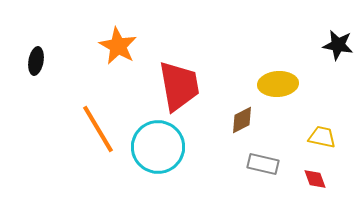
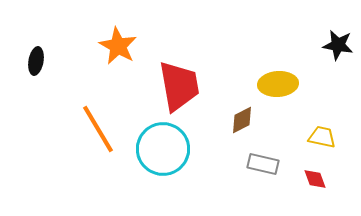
cyan circle: moved 5 px right, 2 px down
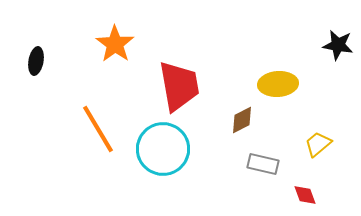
orange star: moved 3 px left, 2 px up; rotated 6 degrees clockwise
yellow trapezoid: moved 4 px left, 7 px down; rotated 52 degrees counterclockwise
red diamond: moved 10 px left, 16 px down
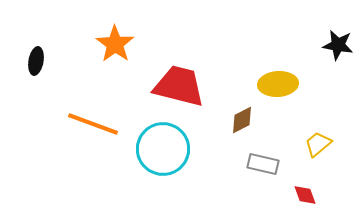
red trapezoid: rotated 66 degrees counterclockwise
orange line: moved 5 px left, 5 px up; rotated 39 degrees counterclockwise
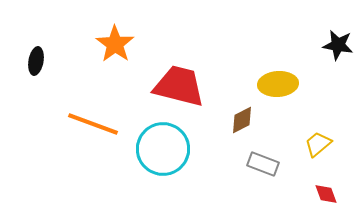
gray rectangle: rotated 8 degrees clockwise
red diamond: moved 21 px right, 1 px up
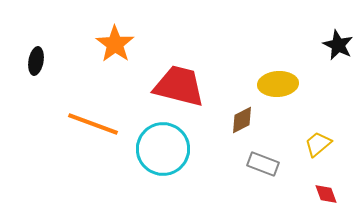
black star: rotated 16 degrees clockwise
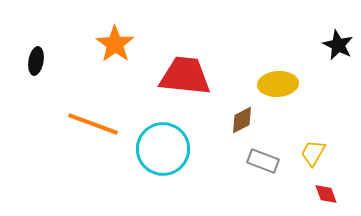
red trapezoid: moved 6 px right, 10 px up; rotated 8 degrees counterclockwise
yellow trapezoid: moved 5 px left, 9 px down; rotated 20 degrees counterclockwise
gray rectangle: moved 3 px up
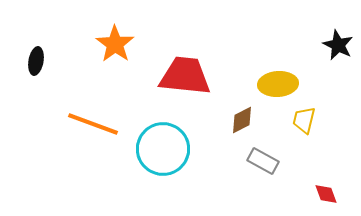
yellow trapezoid: moved 9 px left, 33 px up; rotated 16 degrees counterclockwise
gray rectangle: rotated 8 degrees clockwise
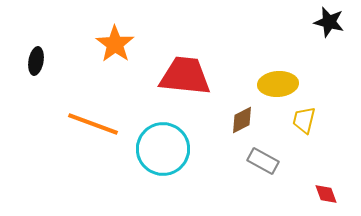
black star: moved 9 px left, 23 px up; rotated 12 degrees counterclockwise
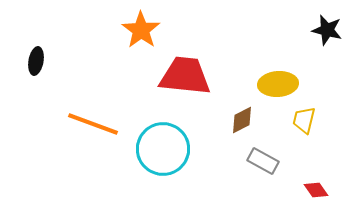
black star: moved 2 px left, 8 px down
orange star: moved 26 px right, 14 px up
red diamond: moved 10 px left, 4 px up; rotated 15 degrees counterclockwise
